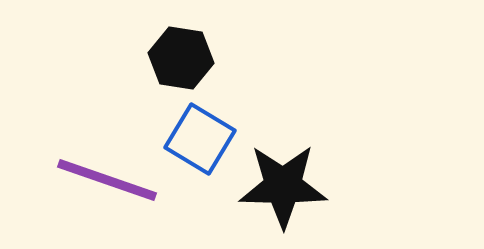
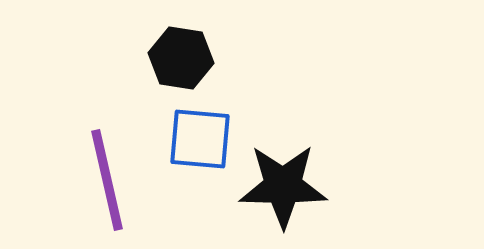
blue square: rotated 26 degrees counterclockwise
purple line: rotated 58 degrees clockwise
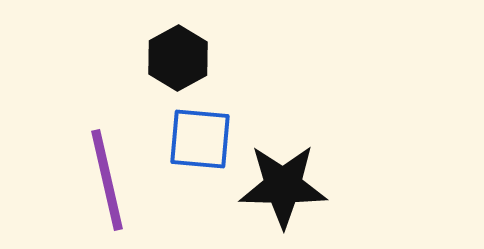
black hexagon: moved 3 px left; rotated 22 degrees clockwise
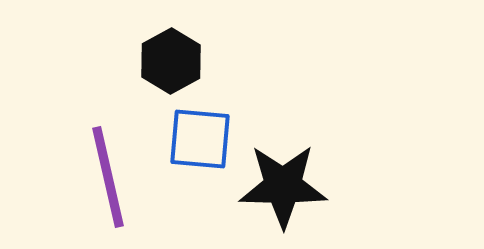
black hexagon: moved 7 px left, 3 px down
purple line: moved 1 px right, 3 px up
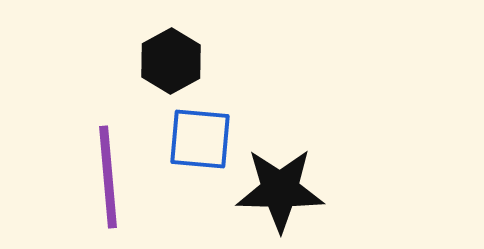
purple line: rotated 8 degrees clockwise
black star: moved 3 px left, 4 px down
